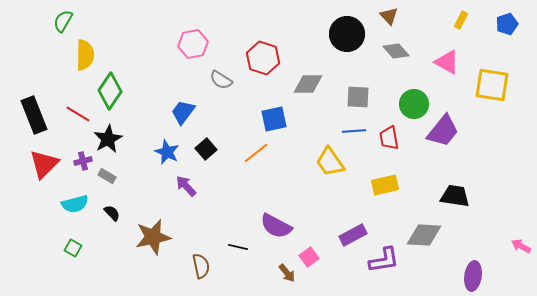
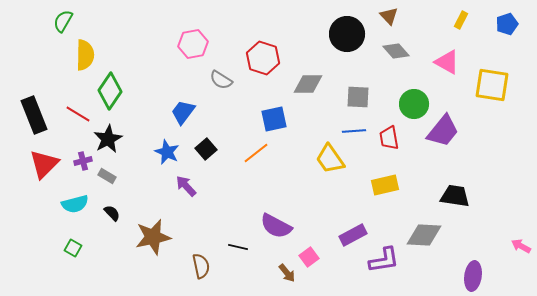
yellow trapezoid at (330, 162): moved 3 px up
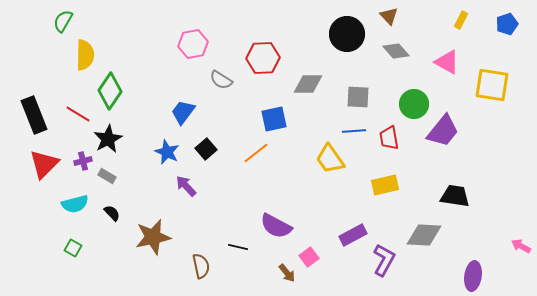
red hexagon at (263, 58): rotated 20 degrees counterclockwise
purple L-shape at (384, 260): rotated 52 degrees counterclockwise
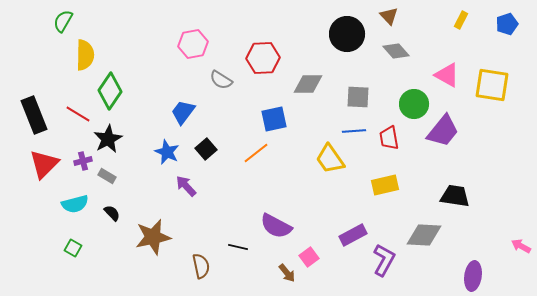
pink triangle at (447, 62): moved 13 px down
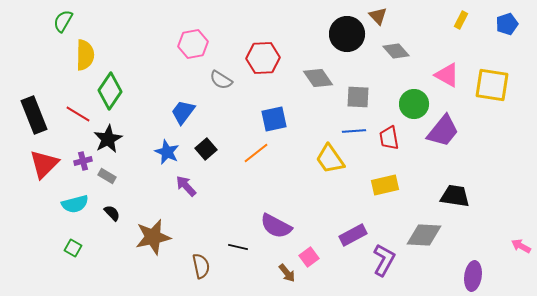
brown triangle at (389, 16): moved 11 px left
gray diamond at (308, 84): moved 10 px right, 6 px up; rotated 56 degrees clockwise
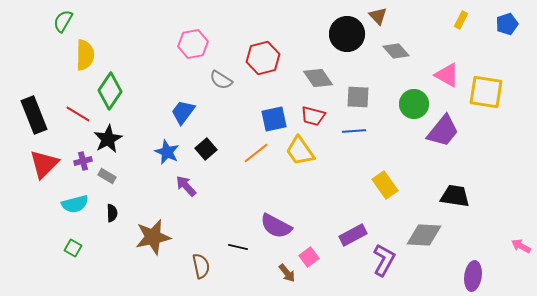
red hexagon at (263, 58): rotated 12 degrees counterclockwise
yellow square at (492, 85): moved 6 px left, 7 px down
red trapezoid at (389, 138): moved 76 px left, 22 px up; rotated 65 degrees counterclockwise
yellow trapezoid at (330, 159): moved 30 px left, 8 px up
yellow rectangle at (385, 185): rotated 68 degrees clockwise
black semicircle at (112, 213): rotated 42 degrees clockwise
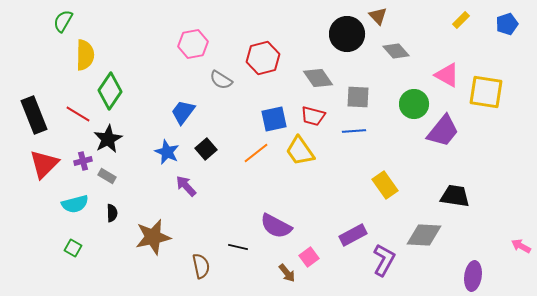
yellow rectangle at (461, 20): rotated 18 degrees clockwise
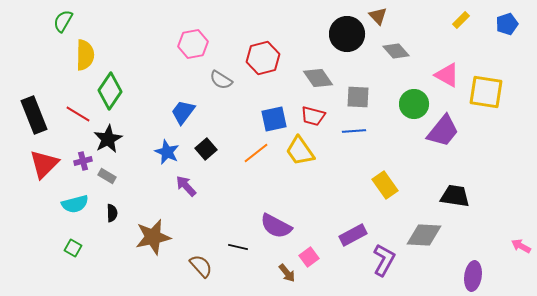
brown semicircle at (201, 266): rotated 30 degrees counterclockwise
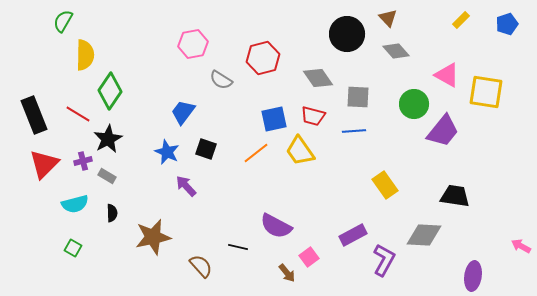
brown triangle at (378, 16): moved 10 px right, 2 px down
black square at (206, 149): rotated 30 degrees counterclockwise
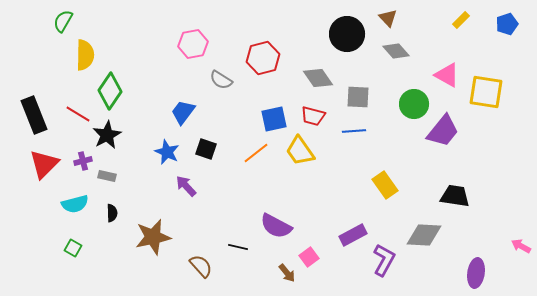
black star at (108, 139): moved 1 px left, 4 px up
gray rectangle at (107, 176): rotated 18 degrees counterclockwise
purple ellipse at (473, 276): moved 3 px right, 3 px up
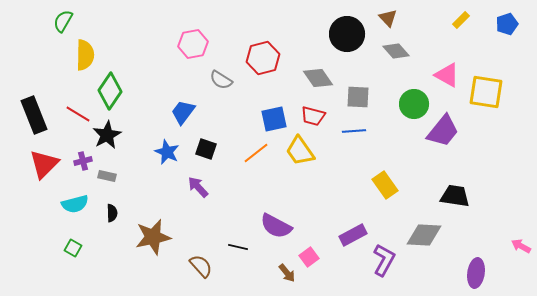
purple arrow at (186, 186): moved 12 px right, 1 px down
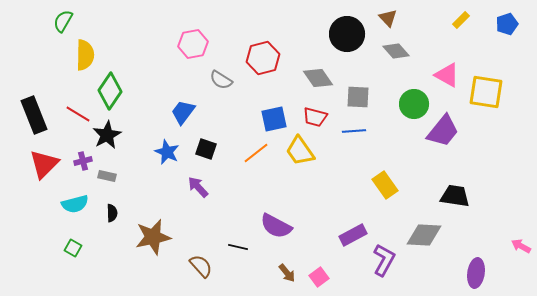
red trapezoid at (313, 116): moved 2 px right, 1 px down
pink square at (309, 257): moved 10 px right, 20 px down
